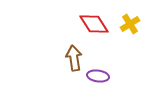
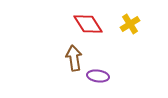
red diamond: moved 6 px left
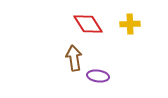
yellow cross: rotated 30 degrees clockwise
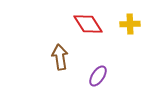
brown arrow: moved 14 px left, 1 px up
purple ellipse: rotated 65 degrees counterclockwise
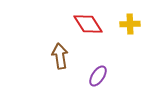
brown arrow: moved 1 px up
